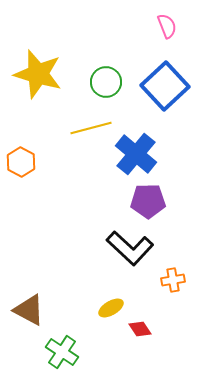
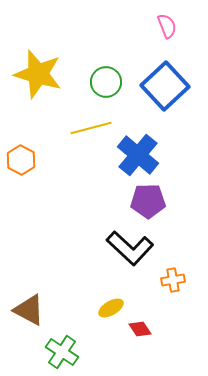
blue cross: moved 2 px right, 1 px down
orange hexagon: moved 2 px up
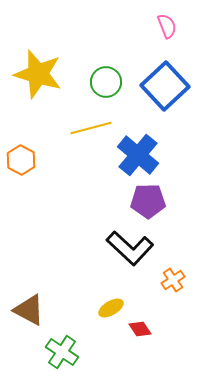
orange cross: rotated 25 degrees counterclockwise
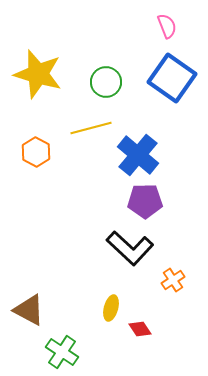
blue square: moved 7 px right, 8 px up; rotated 12 degrees counterclockwise
orange hexagon: moved 15 px right, 8 px up
purple pentagon: moved 3 px left
yellow ellipse: rotated 45 degrees counterclockwise
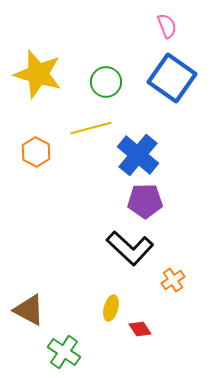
green cross: moved 2 px right
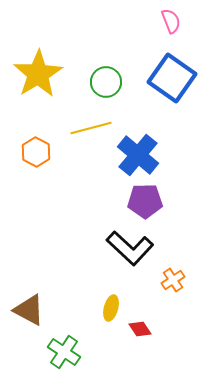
pink semicircle: moved 4 px right, 5 px up
yellow star: rotated 24 degrees clockwise
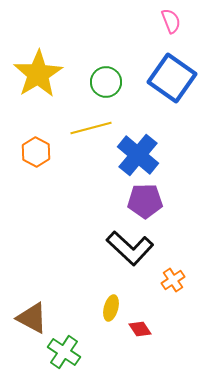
brown triangle: moved 3 px right, 8 px down
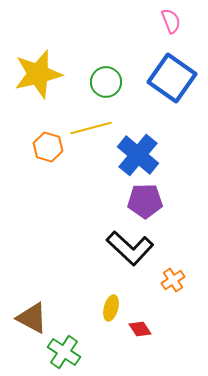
yellow star: rotated 18 degrees clockwise
orange hexagon: moved 12 px right, 5 px up; rotated 12 degrees counterclockwise
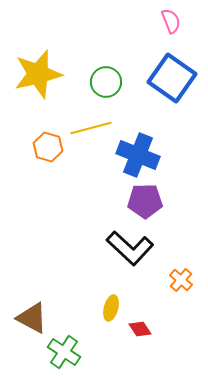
blue cross: rotated 18 degrees counterclockwise
orange cross: moved 8 px right; rotated 15 degrees counterclockwise
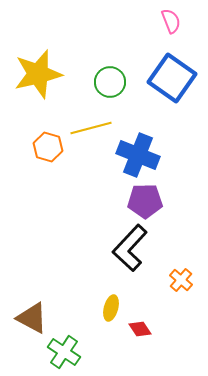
green circle: moved 4 px right
black L-shape: rotated 90 degrees clockwise
